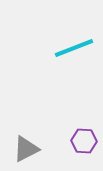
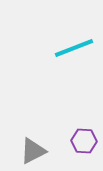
gray triangle: moved 7 px right, 2 px down
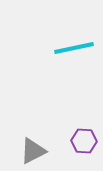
cyan line: rotated 9 degrees clockwise
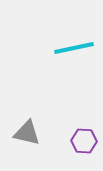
gray triangle: moved 6 px left, 18 px up; rotated 40 degrees clockwise
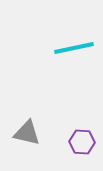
purple hexagon: moved 2 px left, 1 px down
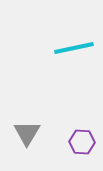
gray triangle: rotated 48 degrees clockwise
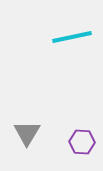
cyan line: moved 2 px left, 11 px up
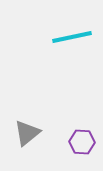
gray triangle: rotated 20 degrees clockwise
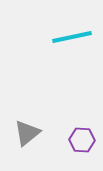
purple hexagon: moved 2 px up
